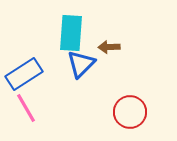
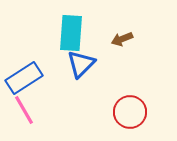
brown arrow: moved 13 px right, 8 px up; rotated 20 degrees counterclockwise
blue rectangle: moved 4 px down
pink line: moved 2 px left, 2 px down
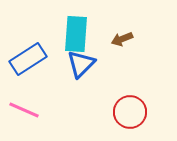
cyan rectangle: moved 5 px right, 1 px down
blue rectangle: moved 4 px right, 19 px up
pink line: rotated 36 degrees counterclockwise
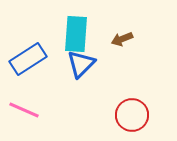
red circle: moved 2 px right, 3 px down
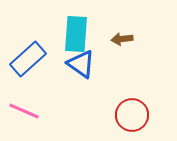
brown arrow: rotated 15 degrees clockwise
blue rectangle: rotated 9 degrees counterclockwise
blue triangle: rotated 40 degrees counterclockwise
pink line: moved 1 px down
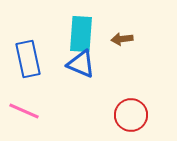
cyan rectangle: moved 5 px right
blue rectangle: rotated 60 degrees counterclockwise
blue triangle: rotated 12 degrees counterclockwise
red circle: moved 1 px left
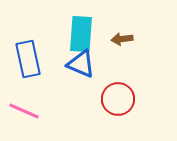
red circle: moved 13 px left, 16 px up
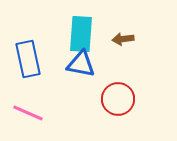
brown arrow: moved 1 px right
blue triangle: rotated 12 degrees counterclockwise
pink line: moved 4 px right, 2 px down
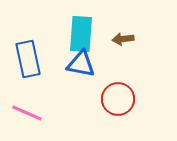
pink line: moved 1 px left
